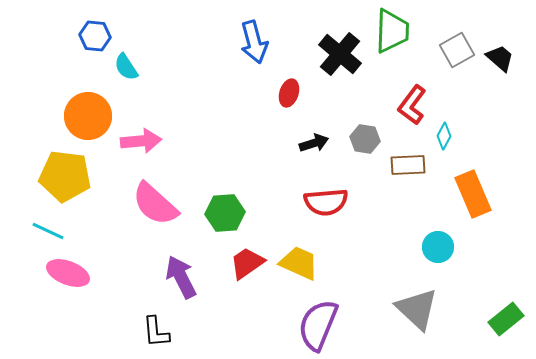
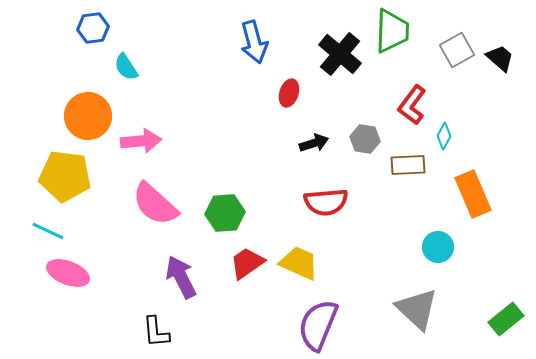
blue hexagon: moved 2 px left, 8 px up; rotated 12 degrees counterclockwise
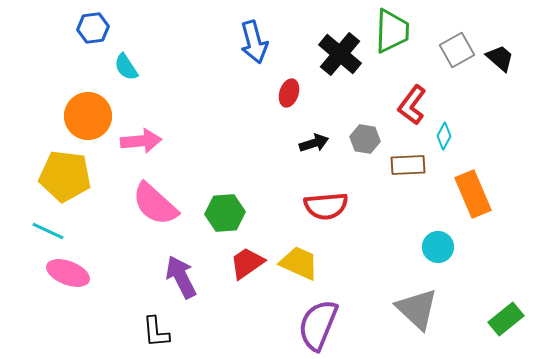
red semicircle: moved 4 px down
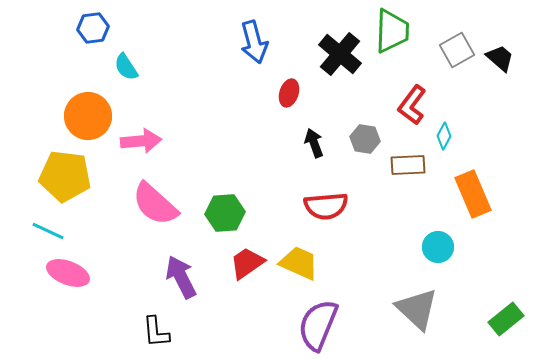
black arrow: rotated 92 degrees counterclockwise
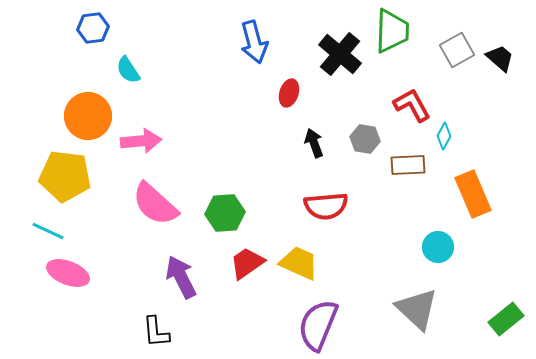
cyan semicircle: moved 2 px right, 3 px down
red L-shape: rotated 114 degrees clockwise
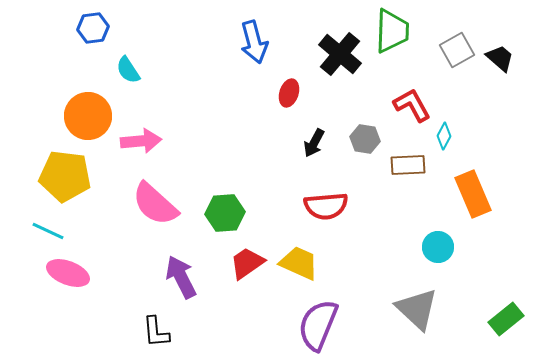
black arrow: rotated 132 degrees counterclockwise
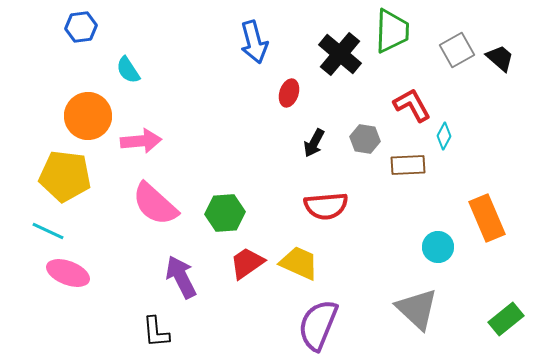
blue hexagon: moved 12 px left, 1 px up
orange rectangle: moved 14 px right, 24 px down
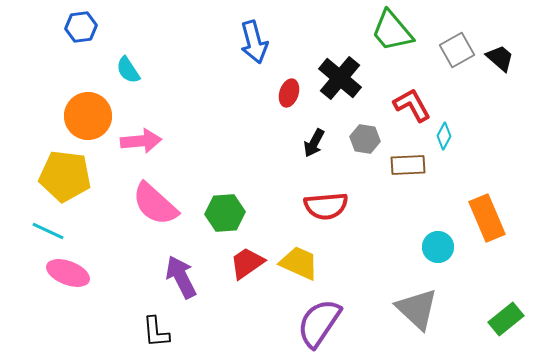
green trapezoid: rotated 138 degrees clockwise
black cross: moved 24 px down
purple semicircle: moved 1 px right, 2 px up; rotated 12 degrees clockwise
